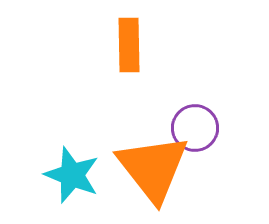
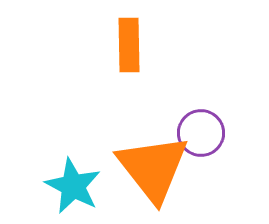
purple circle: moved 6 px right, 5 px down
cyan star: moved 1 px right, 11 px down; rotated 6 degrees clockwise
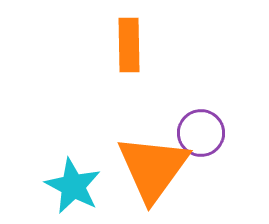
orange triangle: rotated 14 degrees clockwise
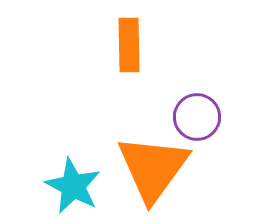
purple circle: moved 4 px left, 16 px up
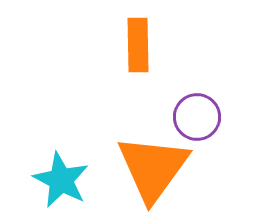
orange rectangle: moved 9 px right
cyan star: moved 12 px left, 6 px up
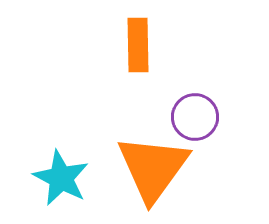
purple circle: moved 2 px left
cyan star: moved 2 px up
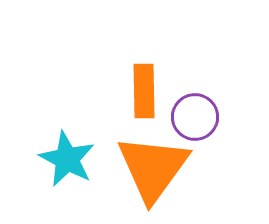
orange rectangle: moved 6 px right, 46 px down
cyan star: moved 6 px right, 19 px up
